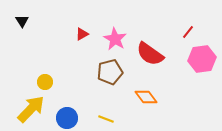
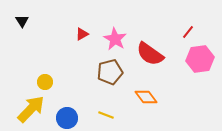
pink hexagon: moved 2 px left
yellow line: moved 4 px up
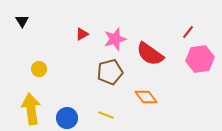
pink star: rotated 25 degrees clockwise
yellow circle: moved 6 px left, 13 px up
yellow arrow: rotated 52 degrees counterclockwise
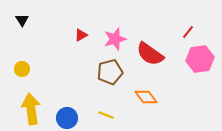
black triangle: moved 1 px up
red triangle: moved 1 px left, 1 px down
yellow circle: moved 17 px left
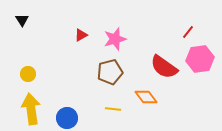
red semicircle: moved 14 px right, 13 px down
yellow circle: moved 6 px right, 5 px down
yellow line: moved 7 px right, 6 px up; rotated 14 degrees counterclockwise
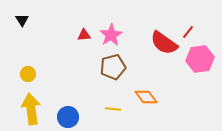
red triangle: moved 3 px right; rotated 24 degrees clockwise
pink star: moved 4 px left, 4 px up; rotated 15 degrees counterclockwise
red semicircle: moved 24 px up
brown pentagon: moved 3 px right, 5 px up
blue circle: moved 1 px right, 1 px up
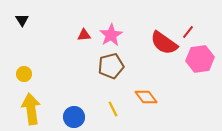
brown pentagon: moved 2 px left, 1 px up
yellow circle: moved 4 px left
yellow line: rotated 56 degrees clockwise
blue circle: moved 6 px right
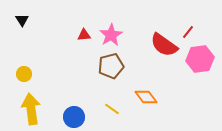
red semicircle: moved 2 px down
yellow line: moved 1 px left; rotated 28 degrees counterclockwise
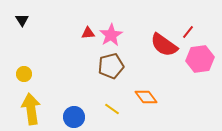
red triangle: moved 4 px right, 2 px up
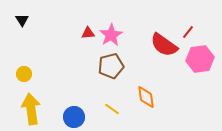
orange diamond: rotated 30 degrees clockwise
